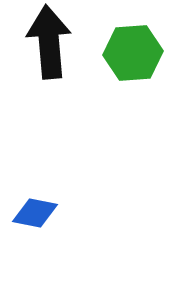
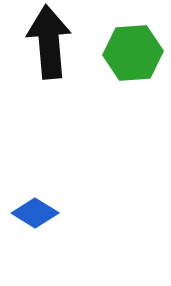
blue diamond: rotated 21 degrees clockwise
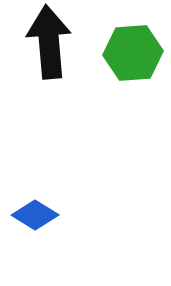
blue diamond: moved 2 px down
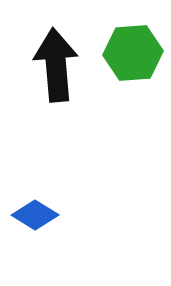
black arrow: moved 7 px right, 23 px down
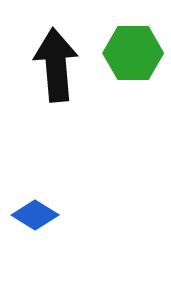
green hexagon: rotated 4 degrees clockwise
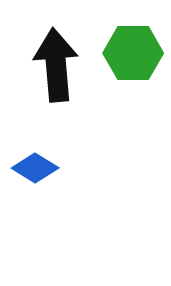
blue diamond: moved 47 px up
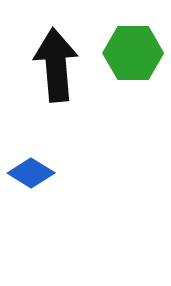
blue diamond: moved 4 px left, 5 px down
